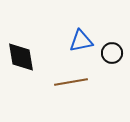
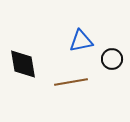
black circle: moved 6 px down
black diamond: moved 2 px right, 7 px down
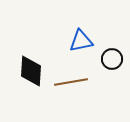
black diamond: moved 8 px right, 7 px down; rotated 12 degrees clockwise
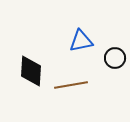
black circle: moved 3 px right, 1 px up
brown line: moved 3 px down
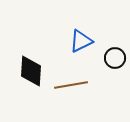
blue triangle: rotated 15 degrees counterclockwise
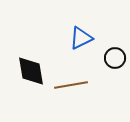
blue triangle: moved 3 px up
black diamond: rotated 12 degrees counterclockwise
